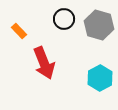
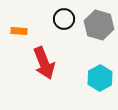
orange rectangle: rotated 42 degrees counterclockwise
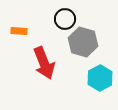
black circle: moved 1 px right
gray hexagon: moved 16 px left, 17 px down
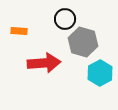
red arrow: rotated 72 degrees counterclockwise
cyan hexagon: moved 5 px up
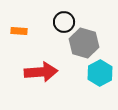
black circle: moved 1 px left, 3 px down
gray hexagon: moved 1 px right, 1 px down
red arrow: moved 3 px left, 9 px down
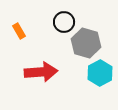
orange rectangle: rotated 56 degrees clockwise
gray hexagon: moved 2 px right
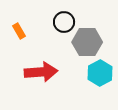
gray hexagon: moved 1 px right, 1 px up; rotated 16 degrees counterclockwise
